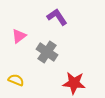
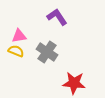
pink triangle: rotated 28 degrees clockwise
yellow semicircle: moved 29 px up
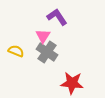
pink triangle: moved 24 px right; rotated 49 degrees counterclockwise
red star: moved 2 px left
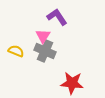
gray cross: moved 2 px left, 1 px up; rotated 10 degrees counterclockwise
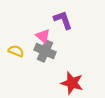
purple L-shape: moved 6 px right, 3 px down; rotated 15 degrees clockwise
pink triangle: rotated 21 degrees counterclockwise
red star: rotated 10 degrees clockwise
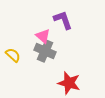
yellow semicircle: moved 3 px left, 4 px down; rotated 21 degrees clockwise
red star: moved 3 px left
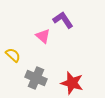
purple L-shape: rotated 15 degrees counterclockwise
gray cross: moved 9 px left, 27 px down
red star: moved 3 px right
